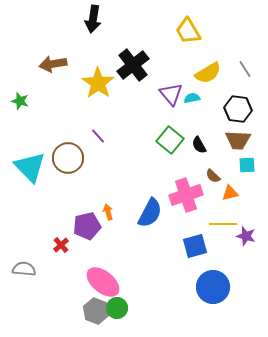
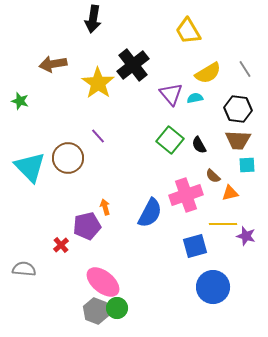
cyan semicircle: moved 3 px right
orange arrow: moved 3 px left, 5 px up
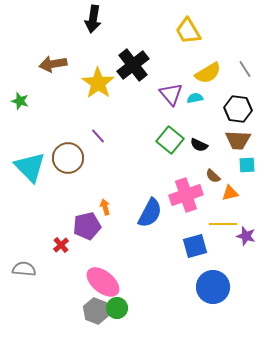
black semicircle: rotated 36 degrees counterclockwise
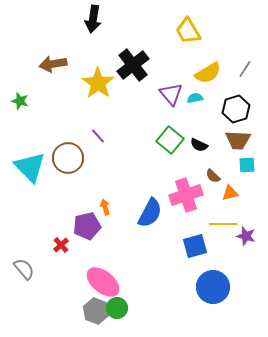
gray line: rotated 66 degrees clockwise
black hexagon: moved 2 px left; rotated 24 degrees counterclockwise
gray semicircle: rotated 45 degrees clockwise
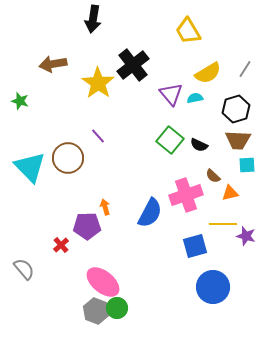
purple pentagon: rotated 12 degrees clockwise
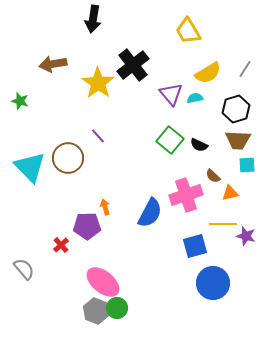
blue circle: moved 4 px up
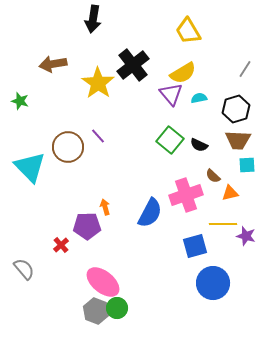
yellow semicircle: moved 25 px left
cyan semicircle: moved 4 px right
brown circle: moved 11 px up
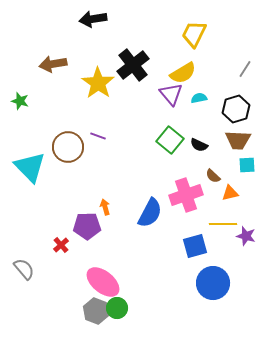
black arrow: rotated 72 degrees clockwise
yellow trapezoid: moved 6 px right, 3 px down; rotated 56 degrees clockwise
purple line: rotated 28 degrees counterclockwise
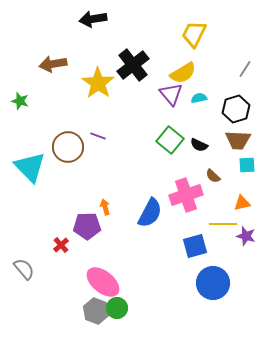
orange triangle: moved 12 px right, 10 px down
